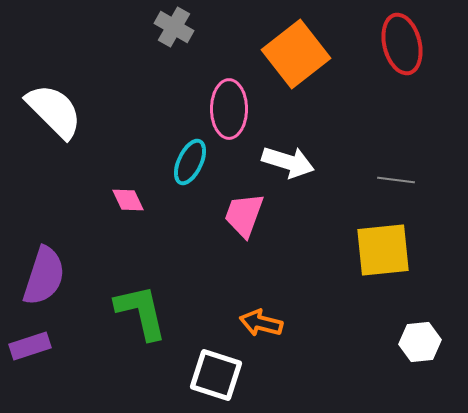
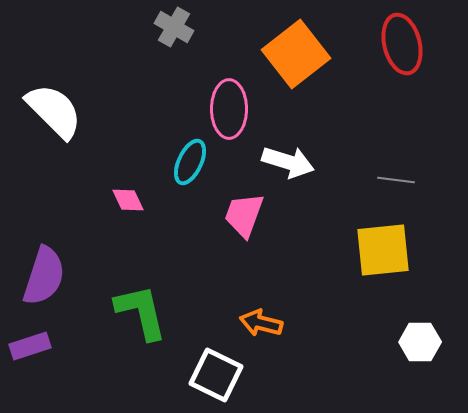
white hexagon: rotated 6 degrees clockwise
white square: rotated 8 degrees clockwise
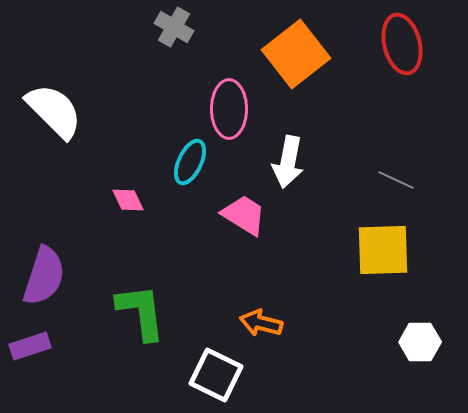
white arrow: rotated 84 degrees clockwise
gray line: rotated 18 degrees clockwise
pink trapezoid: rotated 102 degrees clockwise
yellow square: rotated 4 degrees clockwise
green L-shape: rotated 6 degrees clockwise
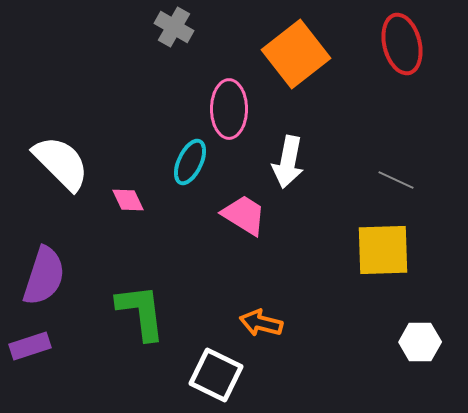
white semicircle: moved 7 px right, 52 px down
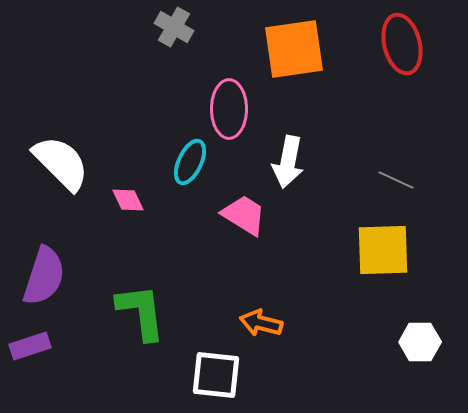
orange square: moved 2 px left, 5 px up; rotated 30 degrees clockwise
white square: rotated 20 degrees counterclockwise
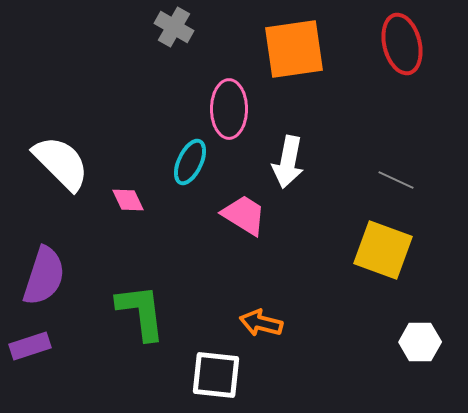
yellow square: rotated 22 degrees clockwise
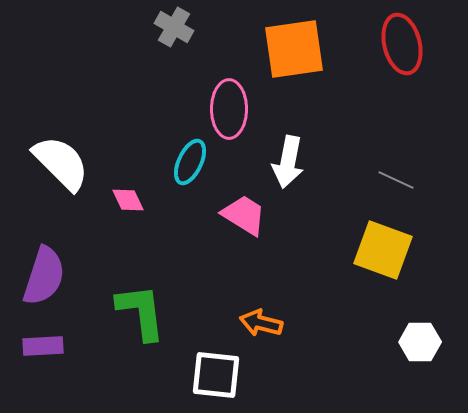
purple rectangle: moved 13 px right; rotated 15 degrees clockwise
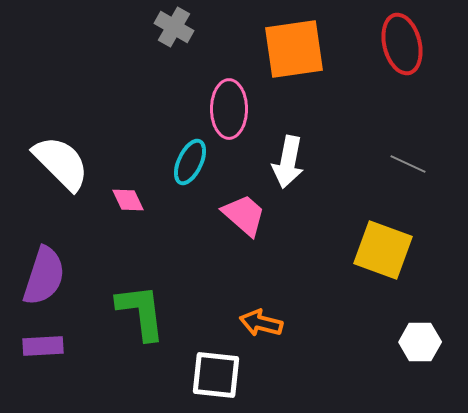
gray line: moved 12 px right, 16 px up
pink trapezoid: rotated 9 degrees clockwise
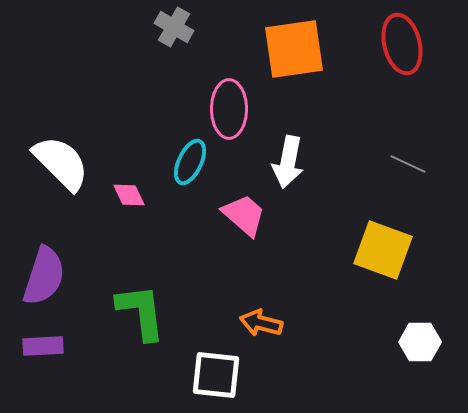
pink diamond: moved 1 px right, 5 px up
